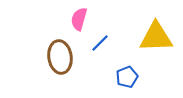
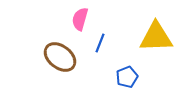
pink semicircle: moved 1 px right
blue line: rotated 24 degrees counterclockwise
brown ellipse: rotated 44 degrees counterclockwise
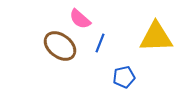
pink semicircle: rotated 65 degrees counterclockwise
brown ellipse: moved 11 px up
blue pentagon: moved 3 px left; rotated 10 degrees clockwise
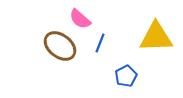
blue pentagon: moved 2 px right, 1 px up; rotated 15 degrees counterclockwise
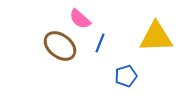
blue pentagon: rotated 10 degrees clockwise
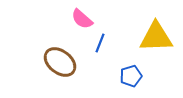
pink semicircle: moved 2 px right
brown ellipse: moved 16 px down
blue pentagon: moved 5 px right
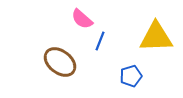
blue line: moved 2 px up
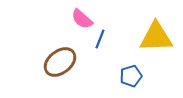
blue line: moved 2 px up
brown ellipse: rotated 76 degrees counterclockwise
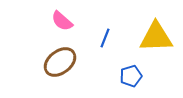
pink semicircle: moved 20 px left, 2 px down
blue line: moved 5 px right, 1 px up
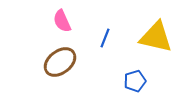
pink semicircle: rotated 25 degrees clockwise
yellow triangle: rotated 15 degrees clockwise
blue pentagon: moved 4 px right, 5 px down
